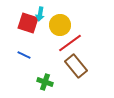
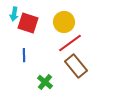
cyan arrow: moved 26 px left
yellow circle: moved 4 px right, 3 px up
blue line: rotated 64 degrees clockwise
green cross: rotated 21 degrees clockwise
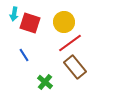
red square: moved 2 px right
blue line: rotated 32 degrees counterclockwise
brown rectangle: moved 1 px left, 1 px down
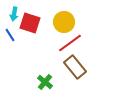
blue line: moved 14 px left, 20 px up
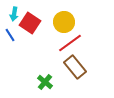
red square: rotated 15 degrees clockwise
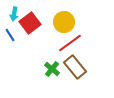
red square: rotated 20 degrees clockwise
green cross: moved 7 px right, 13 px up
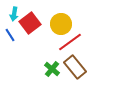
yellow circle: moved 3 px left, 2 px down
red line: moved 1 px up
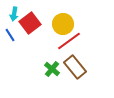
yellow circle: moved 2 px right
red line: moved 1 px left, 1 px up
